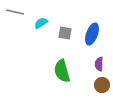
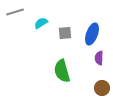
gray line: rotated 30 degrees counterclockwise
gray square: rotated 16 degrees counterclockwise
purple semicircle: moved 6 px up
brown circle: moved 3 px down
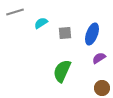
purple semicircle: rotated 56 degrees clockwise
green semicircle: rotated 40 degrees clockwise
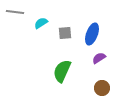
gray line: rotated 24 degrees clockwise
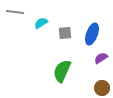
purple semicircle: moved 2 px right
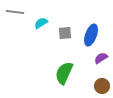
blue ellipse: moved 1 px left, 1 px down
green semicircle: moved 2 px right, 2 px down
brown circle: moved 2 px up
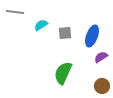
cyan semicircle: moved 2 px down
blue ellipse: moved 1 px right, 1 px down
purple semicircle: moved 1 px up
green semicircle: moved 1 px left
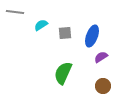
brown circle: moved 1 px right
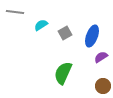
gray square: rotated 24 degrees counterclockwise
